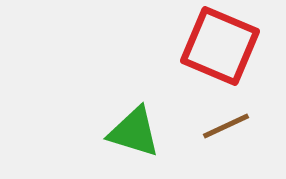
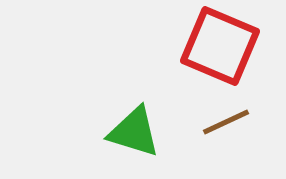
brown line: moved 4 px up
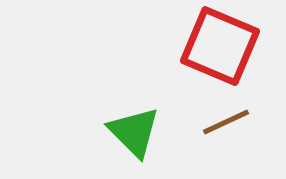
green triangle: rotated 28 degrees clockwise
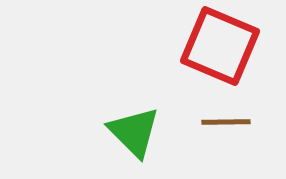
brown line: rotated 24 degrees clockwise
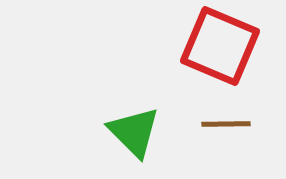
brown line: moved 2 px down
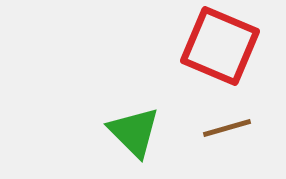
brown line: moved 1 px right, 4 px down; rotated 15 degrees counterclockwise
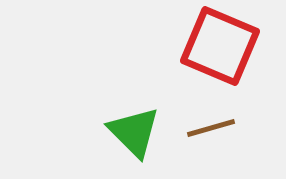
brown line: moved 16 px left
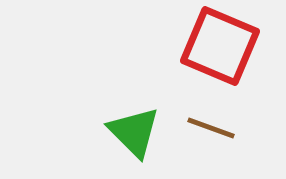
brown line: rotated 36 degrees clockwise
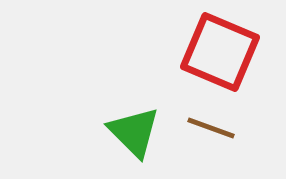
red square: moved 6 px down
